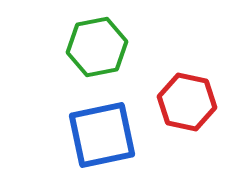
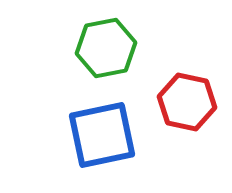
green hexagon: moved 9 px right, 1 px down
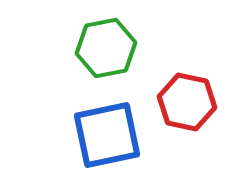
blue square: moved 5 px right
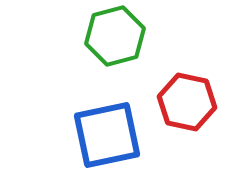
green hexagon: moved 9 px right, 12 px up; rotated 4 degrees counterclockwise
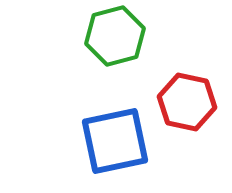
blue square: moved 8 px right, 6 px down
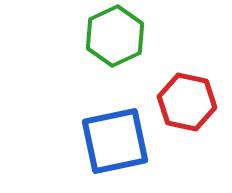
green hexagon: rotated 10 degrees counterclockwise
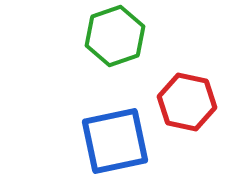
green hexagon: rotated 6 degrees clockwise
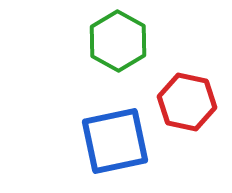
green hexagon: moved 3 px right, 5 px down; rotated 12 degrees counterclockwise
